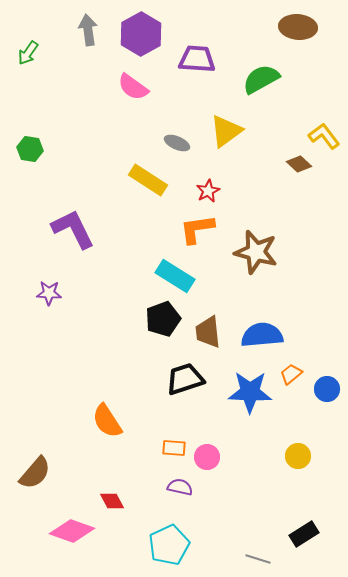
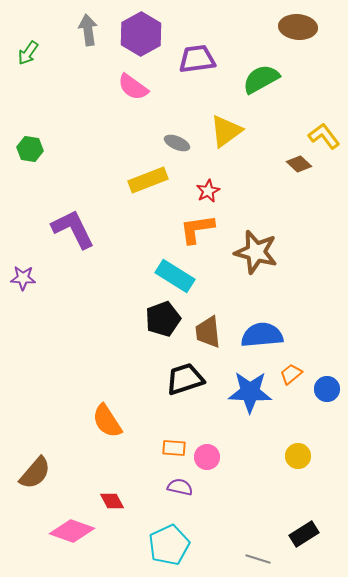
purple trapezoid: rotated 12 degrees counterclockwise
yellow rectangle: rotated 54 degrees counterclockwise
purple star: moved 26 px left, 15 px up
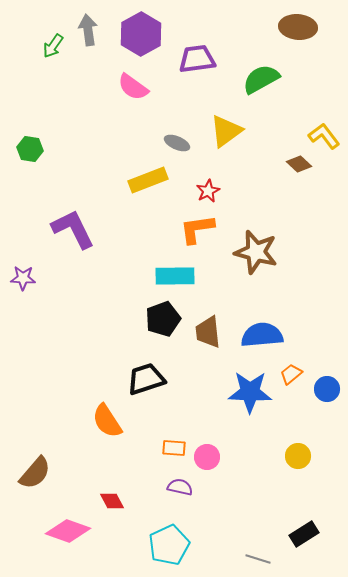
green arrow: moved 25 px right, 7 px up
cyan rectangle: rotated 33 degrees counterclockwise
black trapezoid: moved 39 px left
pink diamond: moved 4 px left
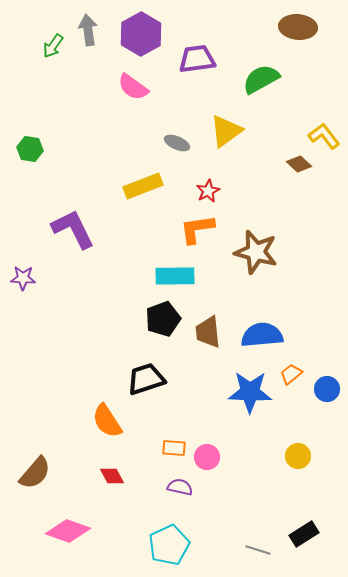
yellow rectangle: moved 5 px left, 6 px down
red diamond: moved 25 px up
gray line: moved 9 px up
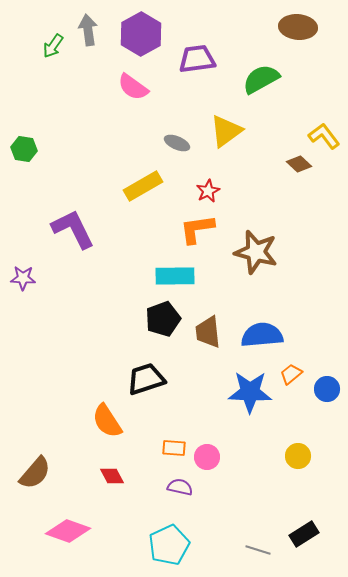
green hexagon: moved 6 px left
yellow rectangle: rotated 9 degrees counterclockwise
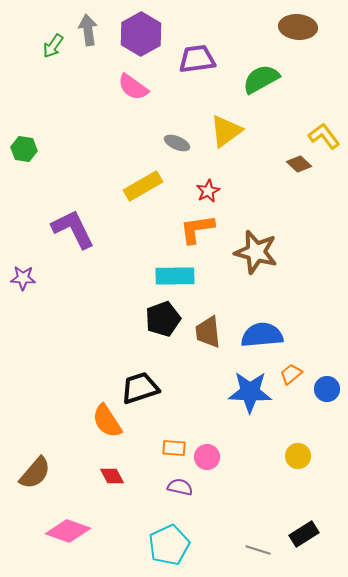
black trapezoid: moved 6 px left, 9 px down
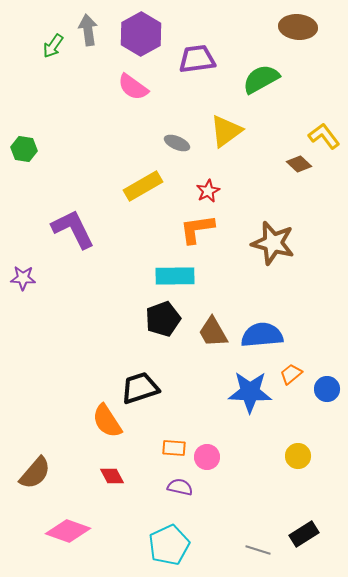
brown star: moved 17 px right, 9 px up
brown trapezoid: moved 5 px right; rotated 24 degrees counterclockwise
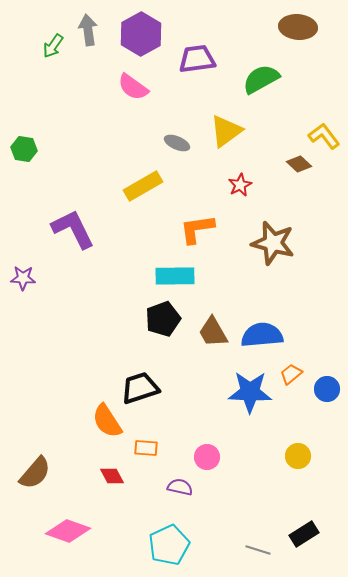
red star: moved 32 px right, 6 px up
orange rectangle: moved 28 px left
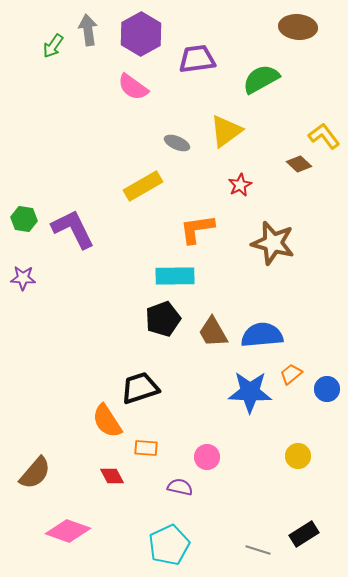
green hexagon: moved 70 px down
